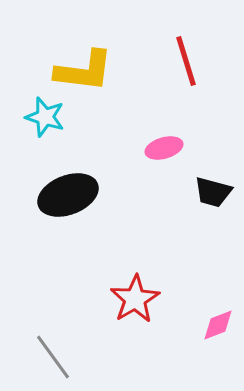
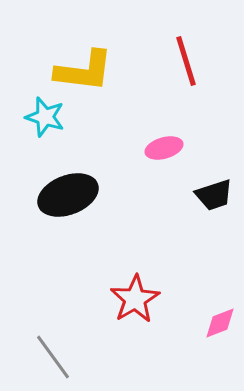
black trapezoid: moved 1 px right, 3 px down; rotated 33 degrees counterclockwise
pink diamond: moved 2 px right, 2 px up
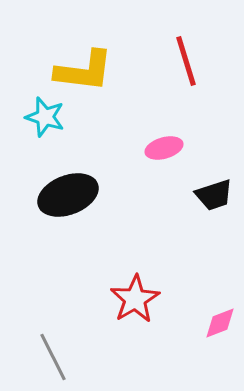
gray line: rotated 9 degrees clockwise
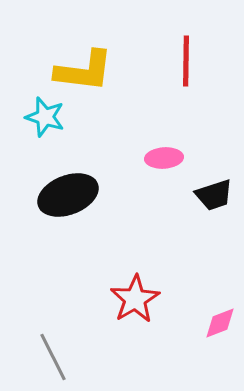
red line: rotated 18 degrees clockwise
pink ellipse: moved 10 px down; rotated 12 degrees clockwise
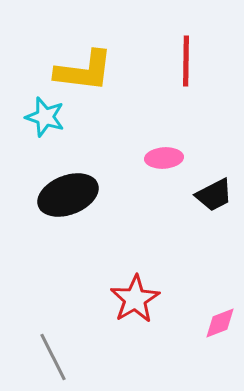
black trapezoid: rotated 9 degrees counterclockwise
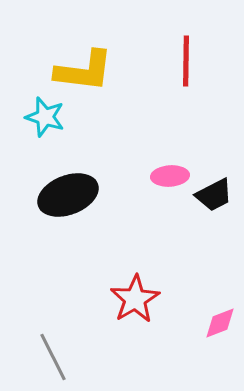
pink ellipse: moved 6 px right, 18 px down
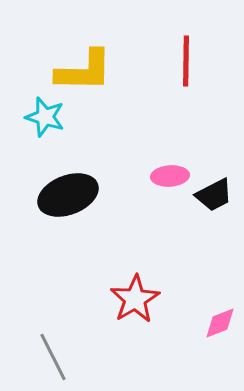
yellow L-shape: rotated 6 degrees counterclockwise
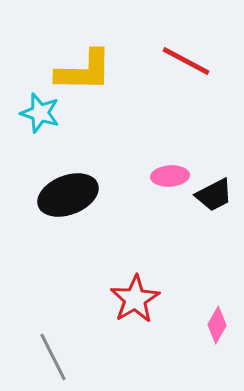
red line: rotated 63 degrees counterclockwise
cyan star: moved 5 px left, 4 px up
pink diamond: moved 3 px left, 2 px down; rotated 39 degrees counterclockwise
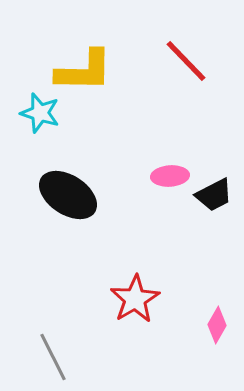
red line: rotated 18 degrees clockwise
black ellipse: rotated 54 degrees clockwise
